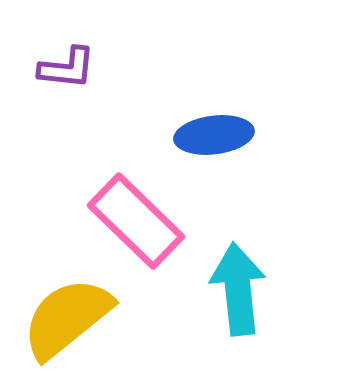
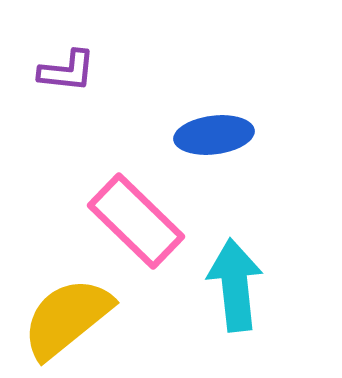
purple L-shape: moved 3 px down
cyan arrow: moved 3 px left, 4 px up
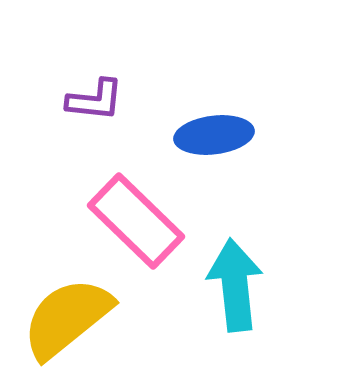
purple L-shape: moved 28 px right, 29 px down
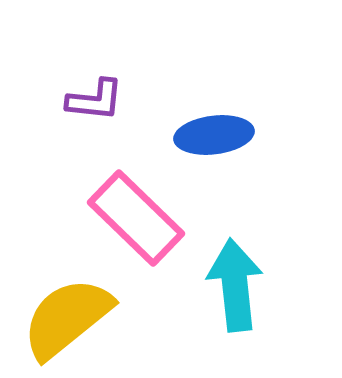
pink rectangle: moved 3 px up
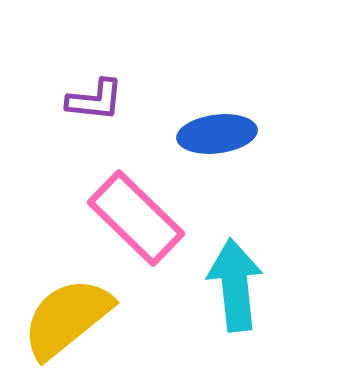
blue ellipse: moved 3 px right, 1 px up
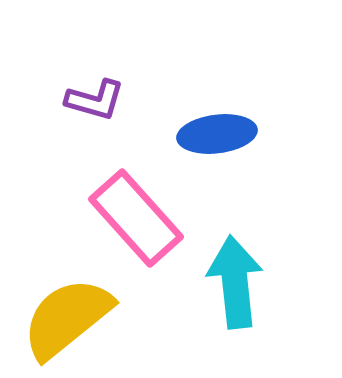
purple L-shape: rotated 10 degrees clockwise
pink rectangle: rotated 4 degrees clockwise
cyan arrow: moved 3 px up
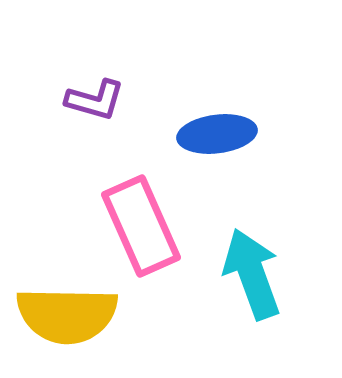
pink rectangle: moved 5 px right, 8 px down; rotated 18 degrees clockwise
cyan arrow: moved 17 px right, 8 px up; rotated 14 degrees counterclockwise
yellow semicircle: moved 3 px up; rotated 140 degrees counterclockwise
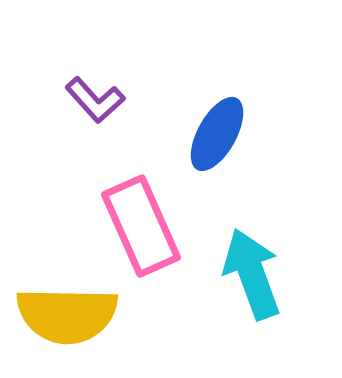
purple L-shape: rotated 32 degrees clockwise
blue ellipse: rotated 54 degrees counterclockwise
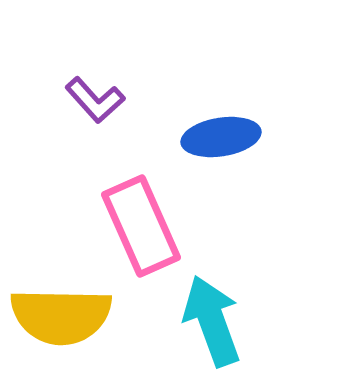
blue ellipse: moved 4 px right, 3 px down; rotated 52 degrees clockwise
cyan arrow: moved 40 px left, 47 px down
yellow semicircle: moved 6 px left, 1 px down
